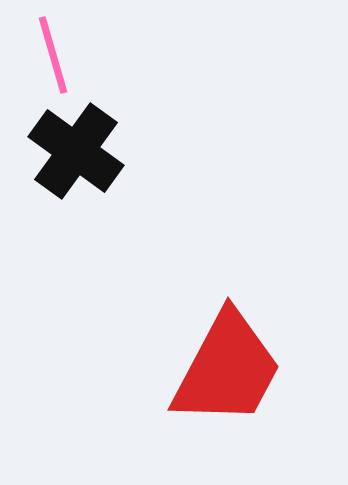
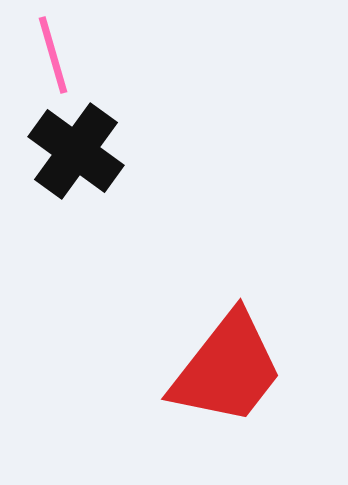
red trapezoid: rotated 10 degrees clockwise
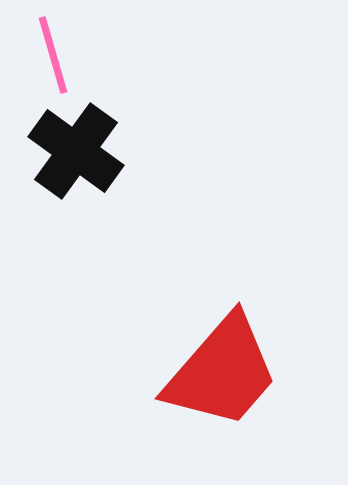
red trapezoid: moved 5 px left, 3 px down; rotated 3 degrees clockwise
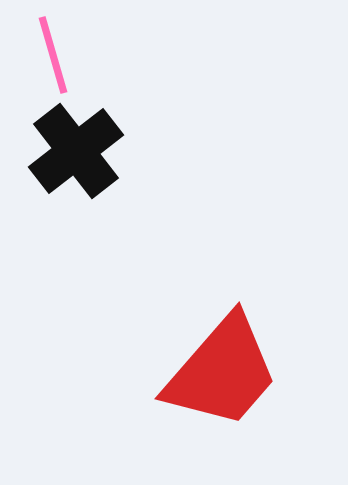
black cross: rotated 16 degrees clockwise
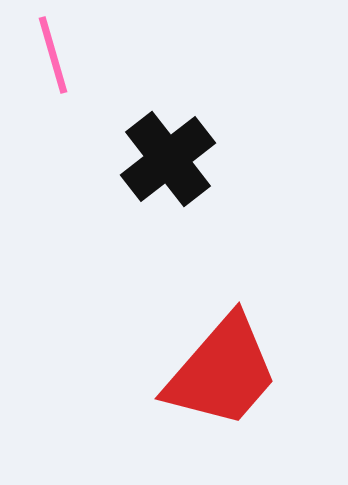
black cross: moved 92 px right, 8 px down
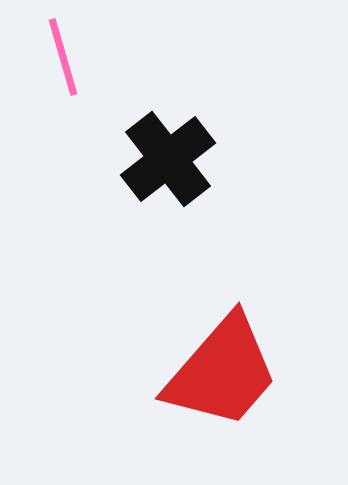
pink line: moved 10 px right, 2 px down
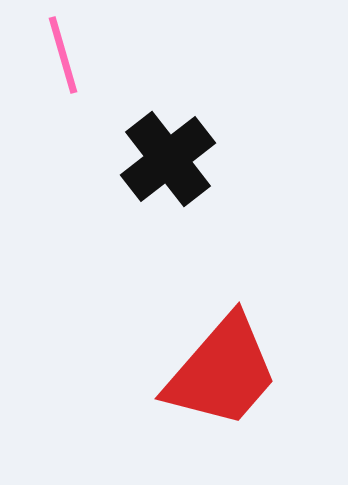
pink line: moved 2 px up
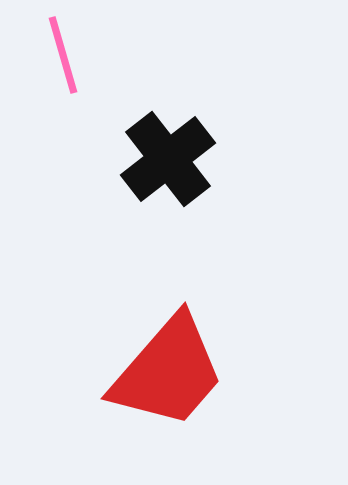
red trapezoid: moved 54 px left
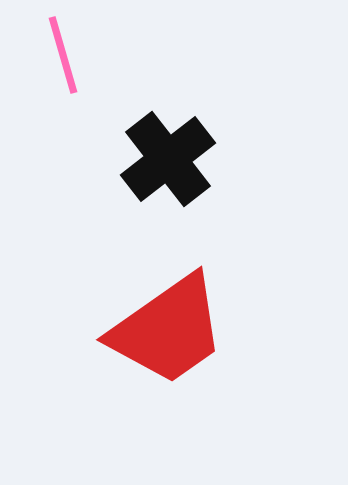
red trapezoid: moved 42 px up; rotated 14 degrees clockwise
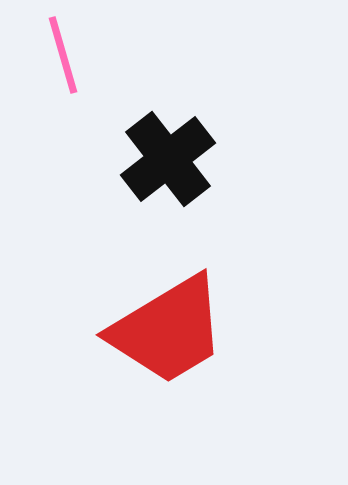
red trapezoid: rotated 4 degrees clockwise
